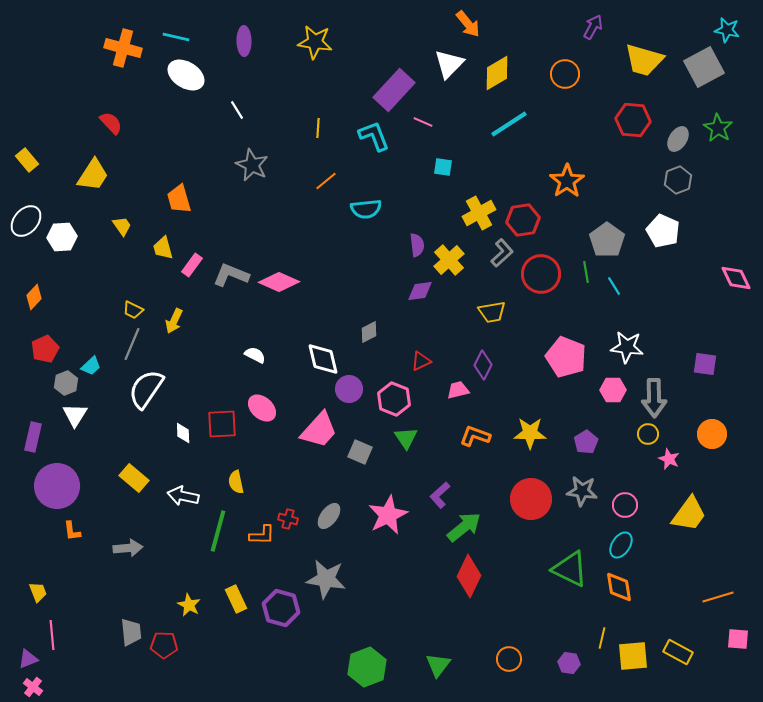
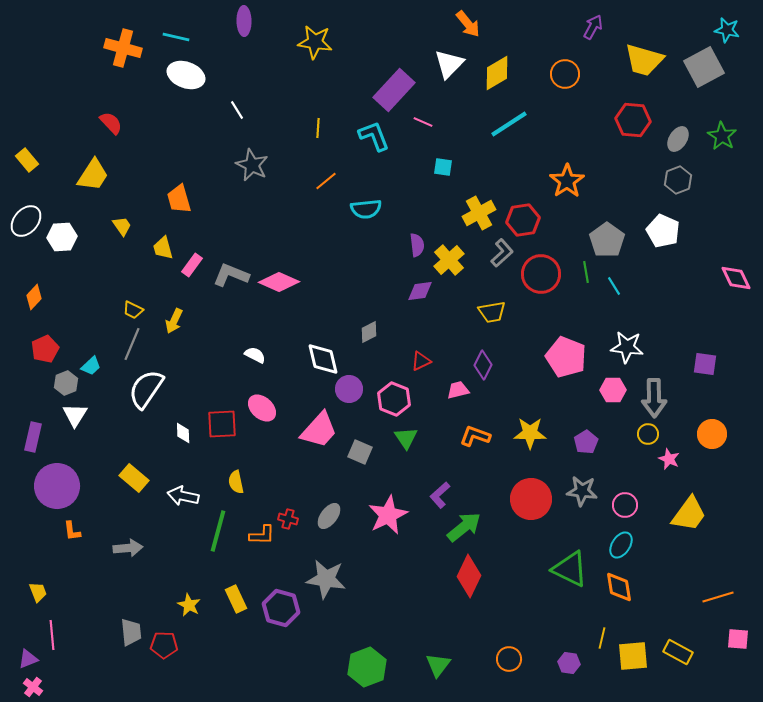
purple ellipse at (244, 41): moved 20 px up
white ellipse at (186, 75): rotated 12 degrees counterclockwise
green star at (718, 128): moved 4 px right, 8 px down
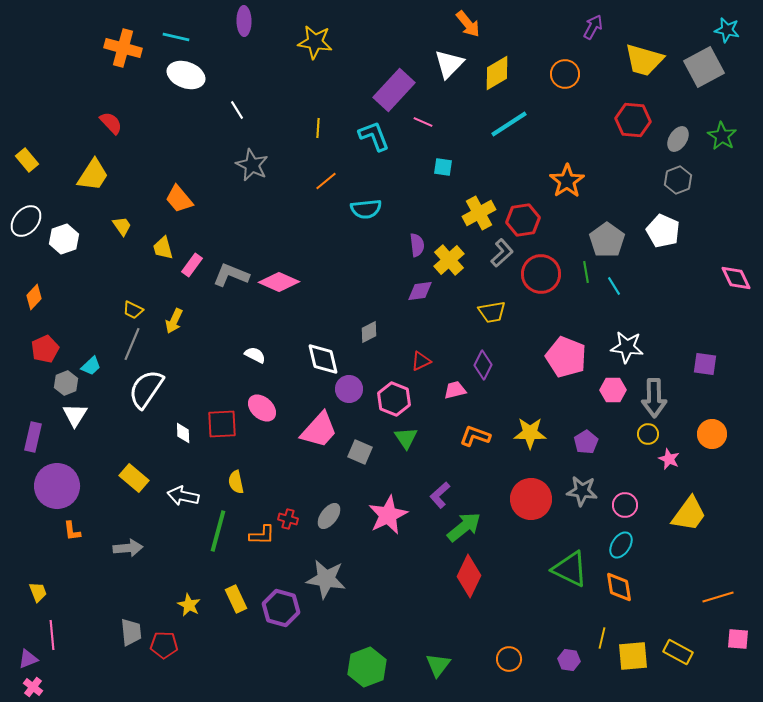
orange trapezoid at (179, 199): rotated 24 degrees counterclockwise
white hexagon at (62, 237): moved 2 px right, 2 px down; rotated 16 degrees counterclockwise
pink trapezoid at (458, 390): moved 3 px left
purple hexagon at (569, 663): moved 3 px up
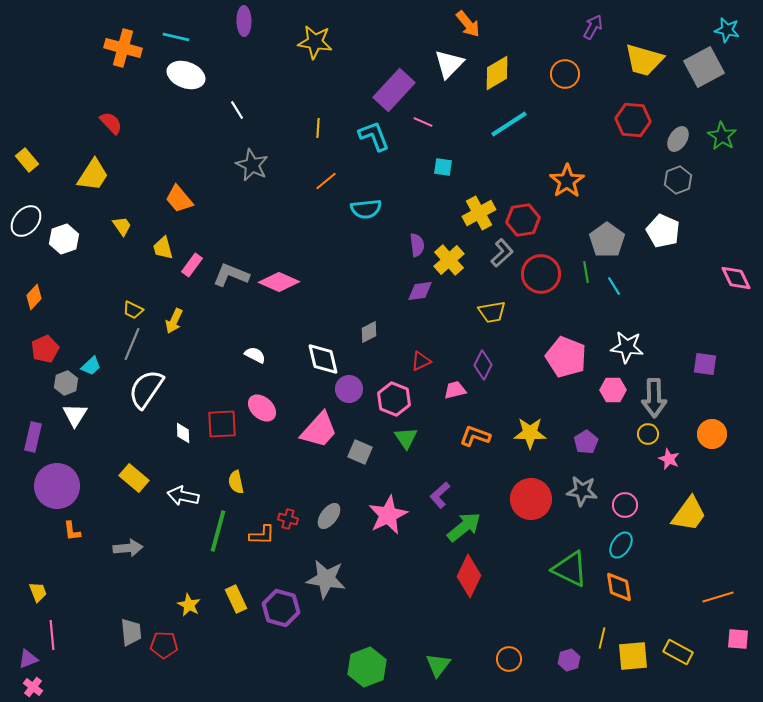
purple hexagon at (569, 660): rotated 25 degrees counterclockwise
